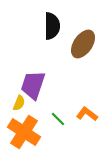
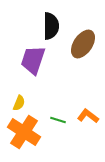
black semicircle: moved 1 px left
purple trapezoid: moved 25 px up
orange L-shape: moved 1 px right, 2 px down
green line: moved 1 px down; rotated 28 degrees counterclockwise
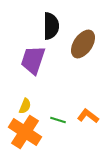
yellow semicircle: moved 6 px right, 3 px down
orange cross: moved 1 px right
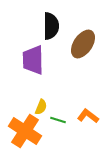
purple trapezoid: rotated 20 degrees counterclockwise
yellow semicircle: moved 16 px right, 1 px down
orange cross: moved 1 px up
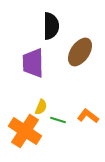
brown ellipse: moved 3 px left, 8 px down
purple trapezoid: moved 3 px down
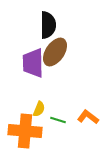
black semicircle: moved 3 px left, 1 px up
brown ellipse: moved 25 px left
yellow semicircle: moved 2 px left, 2 px down
orange L-shape: moved 1 px down
orange cross: rotated 28 degrees counterclockwise
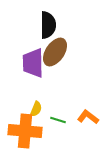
yellow semicircle: moved 3 px left
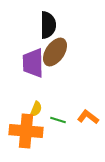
orange cross: moved 1 px right
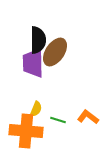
black semicircle: moved 10 px left, 15 px down
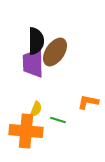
black semicircle: moved 2 px left, 1 px down
orange L-shape: moved 15 px up; rotated 25 degrees counterclockwise
